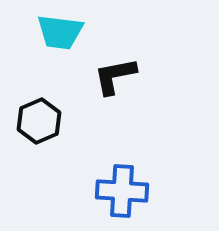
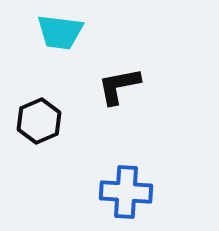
black L-shape: moved 4 px right, 10 px down
blue cross: moved 4 px right, 1 px down
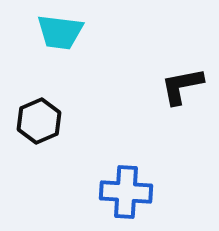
black L-shape: moved 63 px right
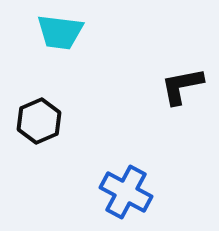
blue cross: rotated 24 degrees clockwise
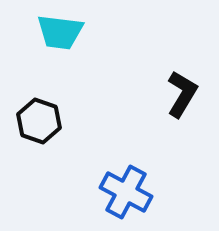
black L-shape: moved 8 px down; rotated 132 degrees clockwise
black hexagon: rotated 18 degrees counterclockwise
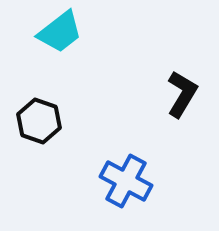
cyan trapezoid: rotated 45 degrees counterclockwise
blue cross: moved 11 px up
